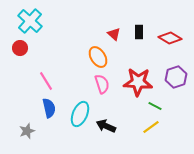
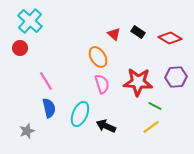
black rectangle: moved 1 px left; rotated 56 degrees counterclockwise
purple hexagon: rotated 15 degrees clockwise
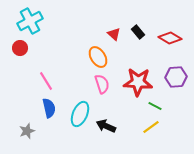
cyan cross: rotated 20 degrees clockwise
black rectangle: rotated 16 degrees clockwise
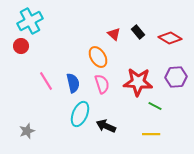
red circle: moved 1 px right, 2 px up
blue semicircle: moved 24 px right, 25 px up
yellow line: moved 7 px down; rotated 36 degrees clockwise
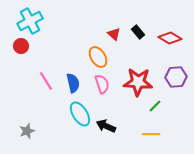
green line: rotated 72 degrees counterclockwise
cyan ellipse: rotated 55 degrees counterclockwise
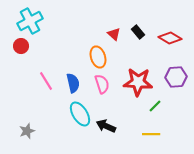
orange ellipse: rotated 15 degrees clockwise
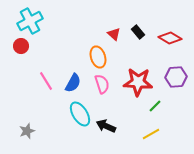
blue semicircle: rotated 42 degrees clockwise
yellow line: rotated 30 degrees counterclockwise
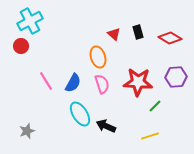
black rectangle: rotated 24 degrees clockwise
yellow line: moved 1 px left, 2 px down; rotated 12 degrees clockwise
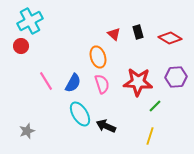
yellow line: rotated 54 degrees counterclockwise
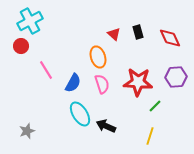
red diamond: rotated 35 degrees clockwise
pink line: moved 11 px up
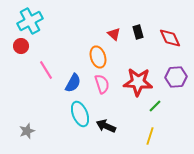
cyan ellipse: rotated 10 degrees clockwise
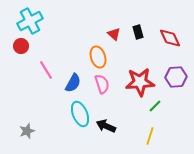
red star: moved 2 px right; rotated 8 degrees counterclockwise
